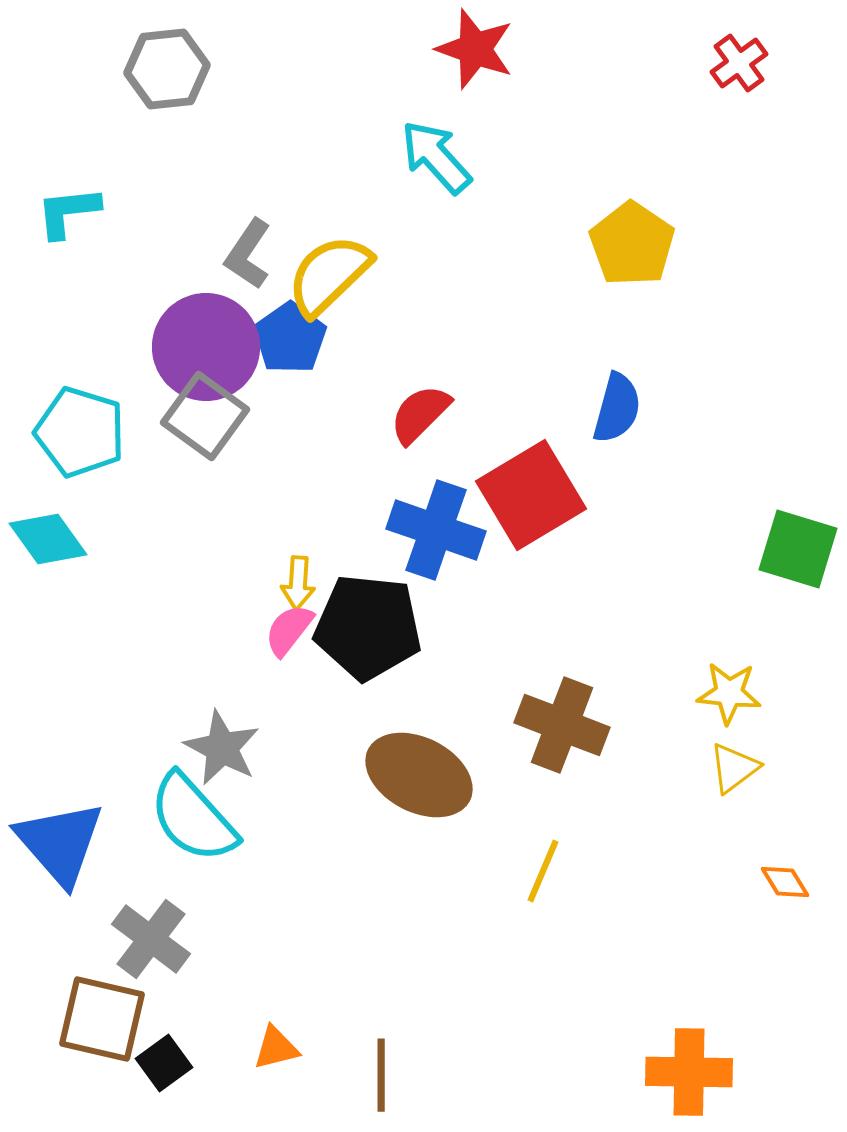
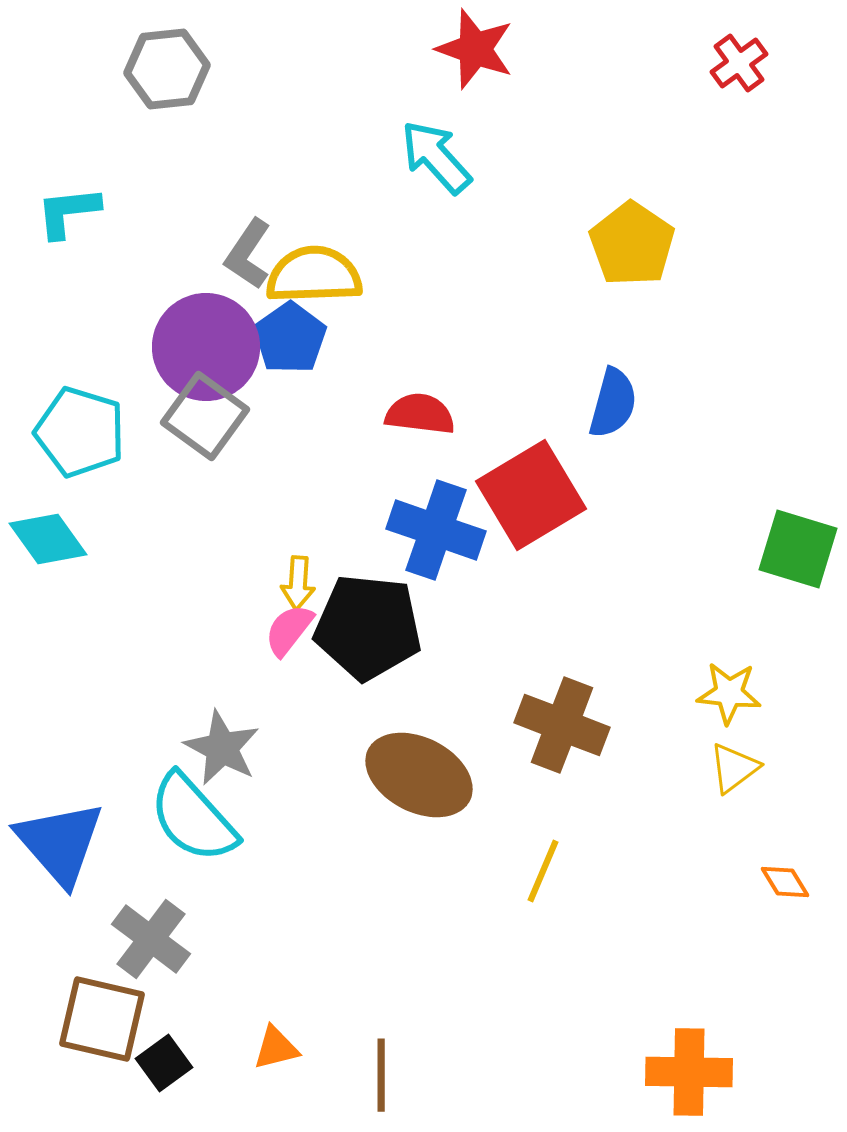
yellow semicircle: moved 15 px left; rotated 42 degrees clockwise
blue semicircle: moved 4 px left, 5 px up
red semicircle: rotated 52 degrees clockwise
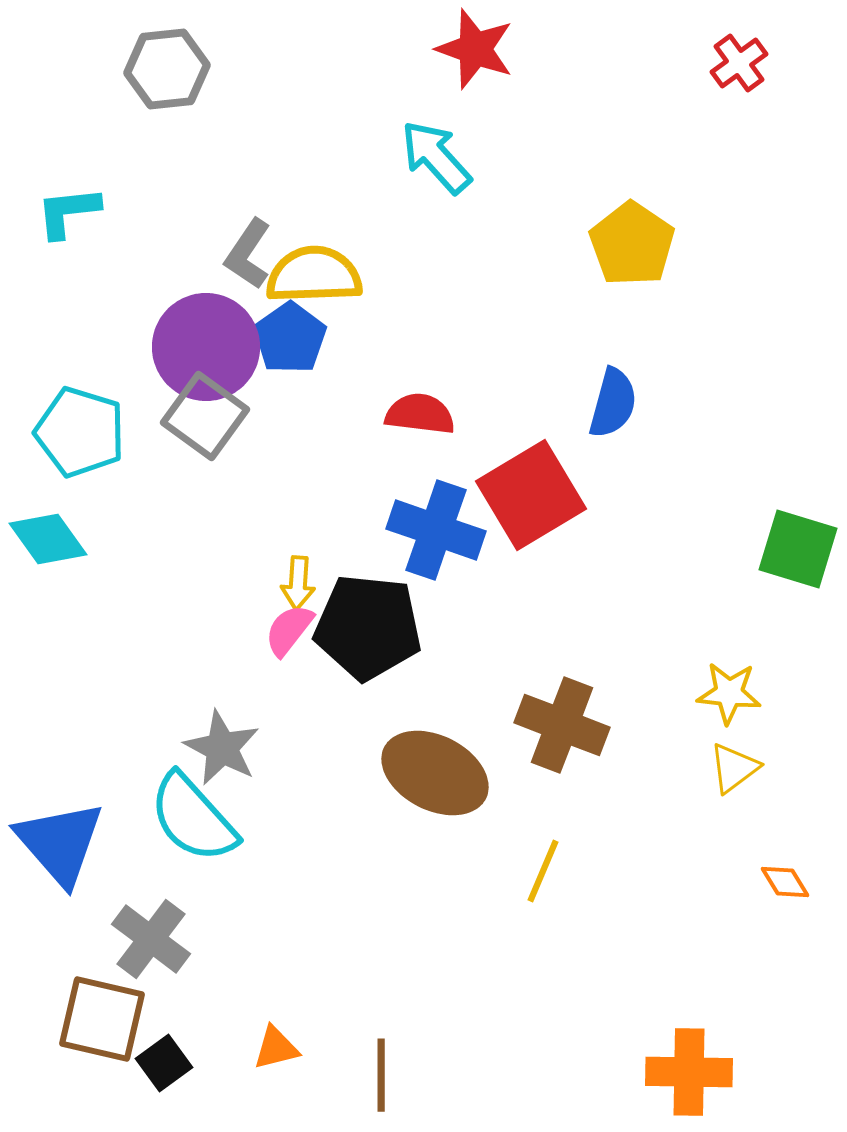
brown ellipse: moved 16 px right, 2 px up
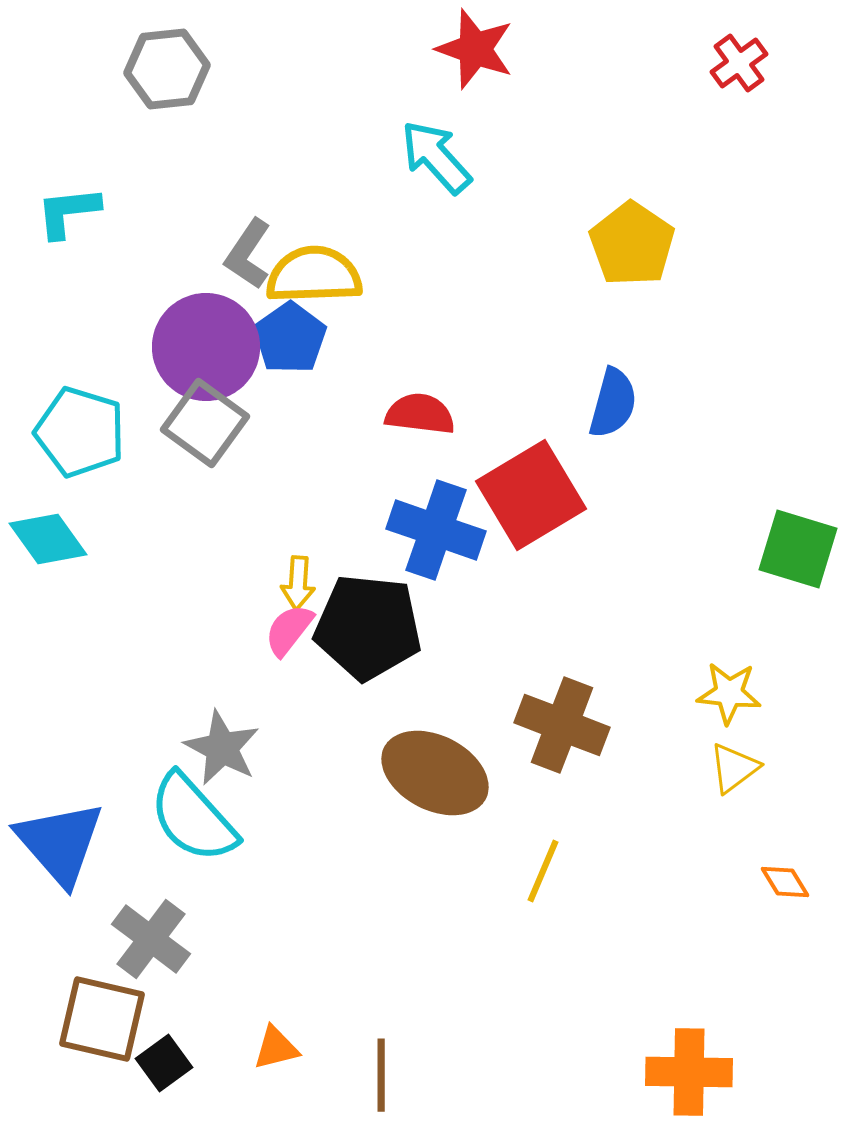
gray square: moved 7 px down
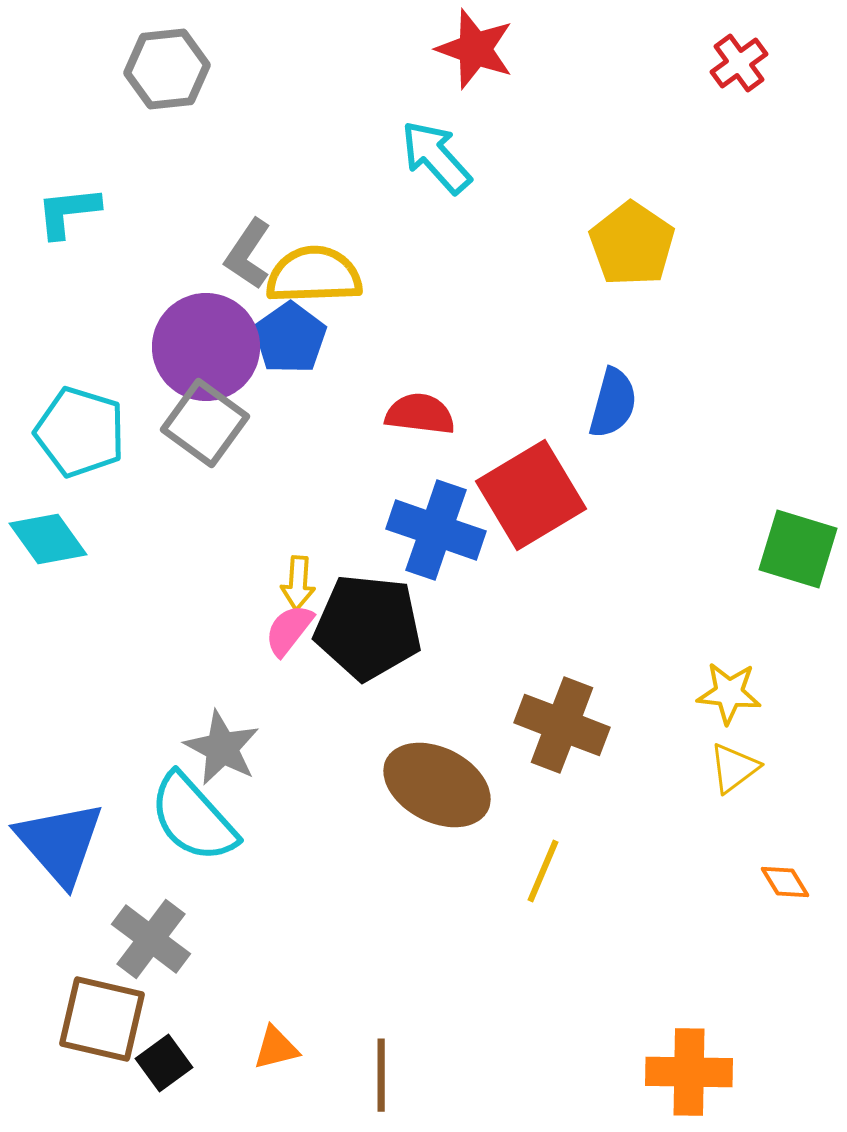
brown ellipse: moved 2 px right, 12 px down
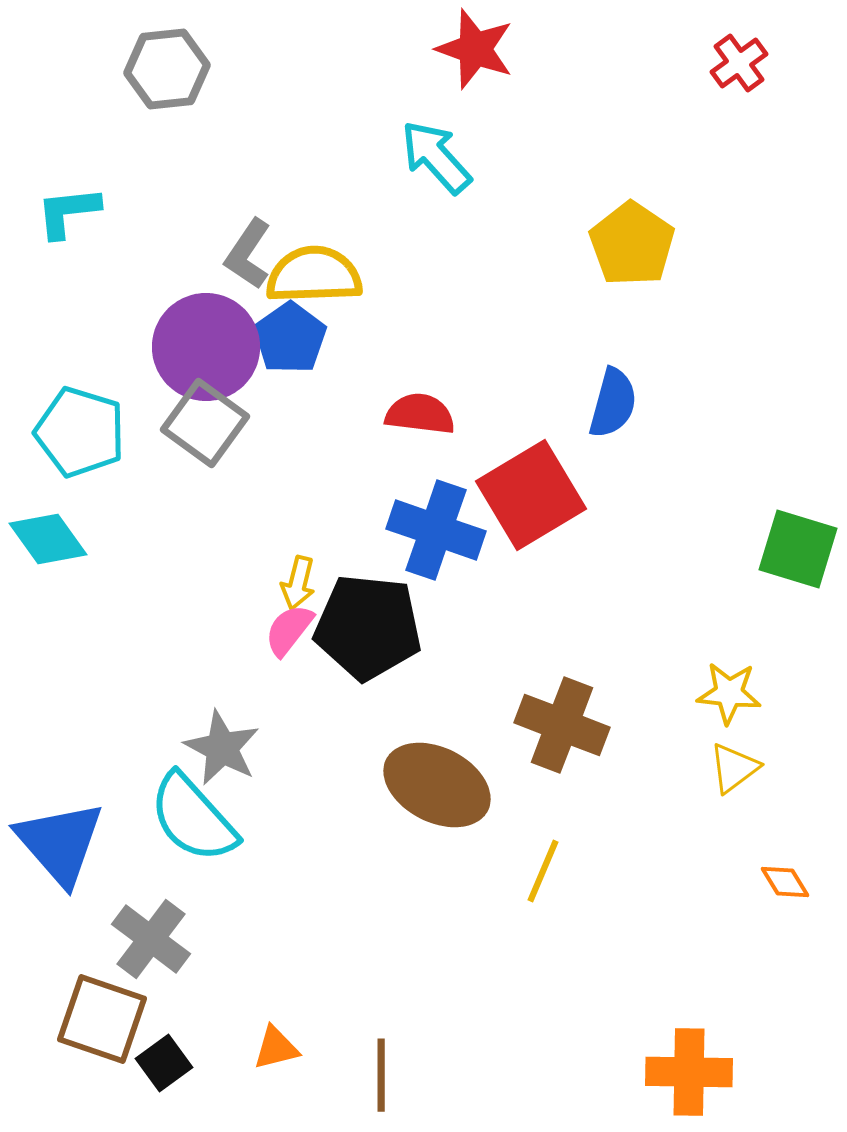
yellow arrow: rotated 10 degrees clockwise
brown square: rotated 6 degrees clockwise
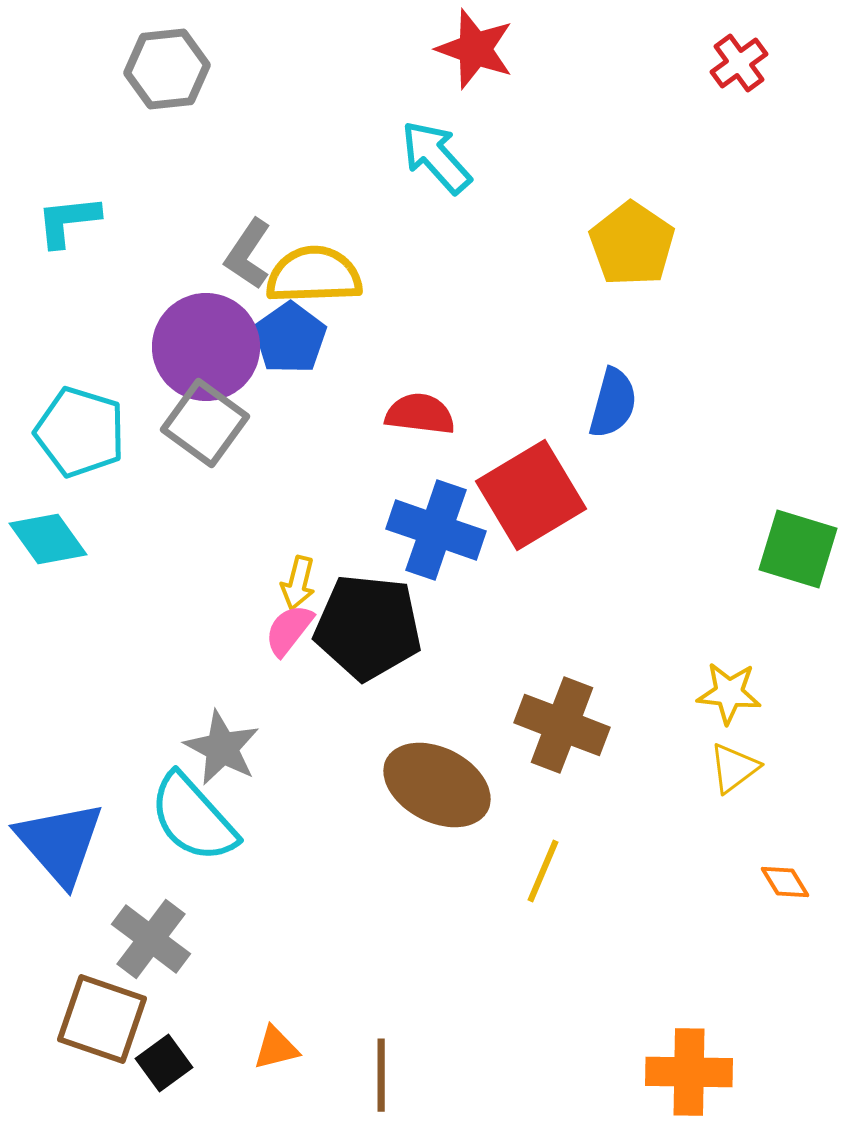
cyan L-shape: moved 9 px down
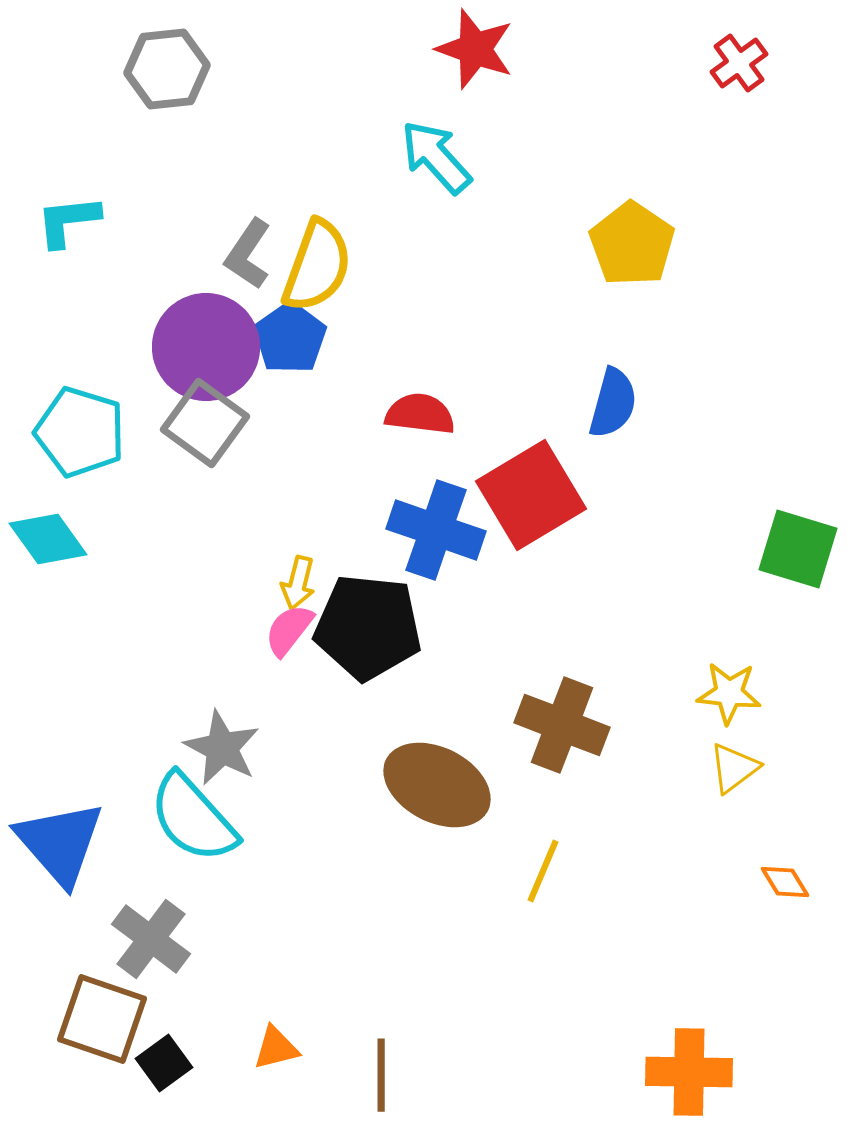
yellow semicircle: moved 3 px right, 9 px up; rotated 112 degrees clockwise
